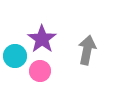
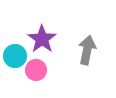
pink circle: moved 4 px left, 1 px up
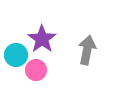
cyan circle: moved 1 px right, 1 px up
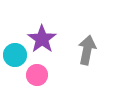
cyan circle: moved 1 px left
pink circle: moved 1 px right, 5 px down
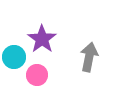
gray arrow: moved 2 px right, 7 px down
cyan circle: moved 1 px left, 2 px down
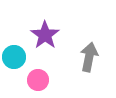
purple star: moved 3 px right, 4 px up
pink circle: moved 1 px right, 5 px down
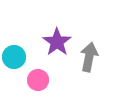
purple star: moved 12 px right, 7 px down
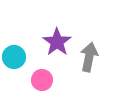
pink circle: moved 4 px right
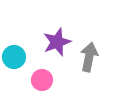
purple star: rotated 16 degrees clockwise
